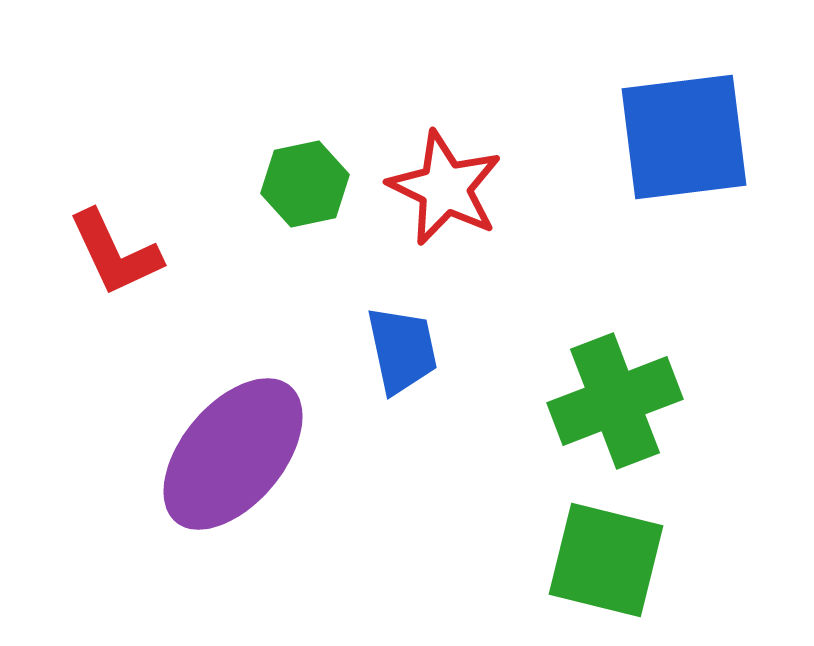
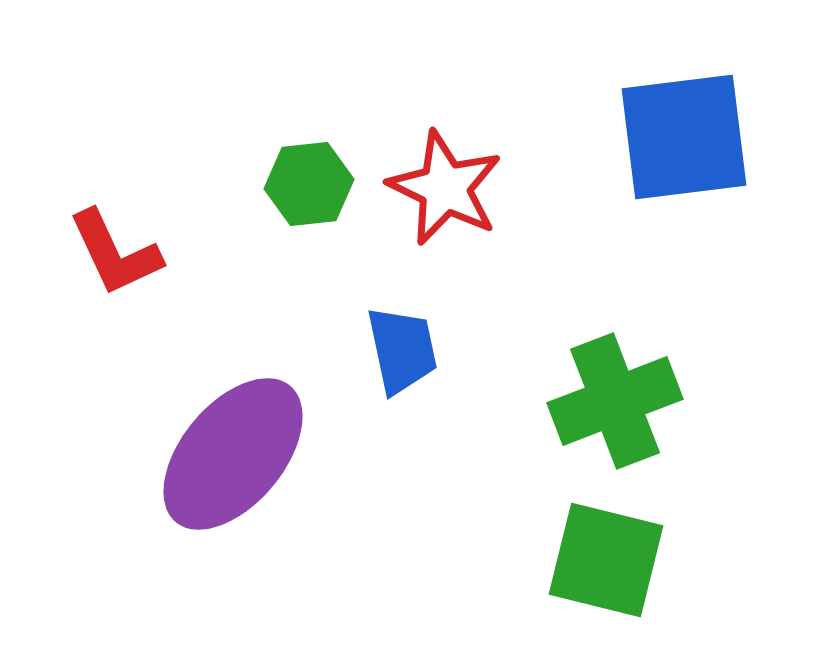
green hexagon: moved 4 px right; rotated 6 degrees clockwise
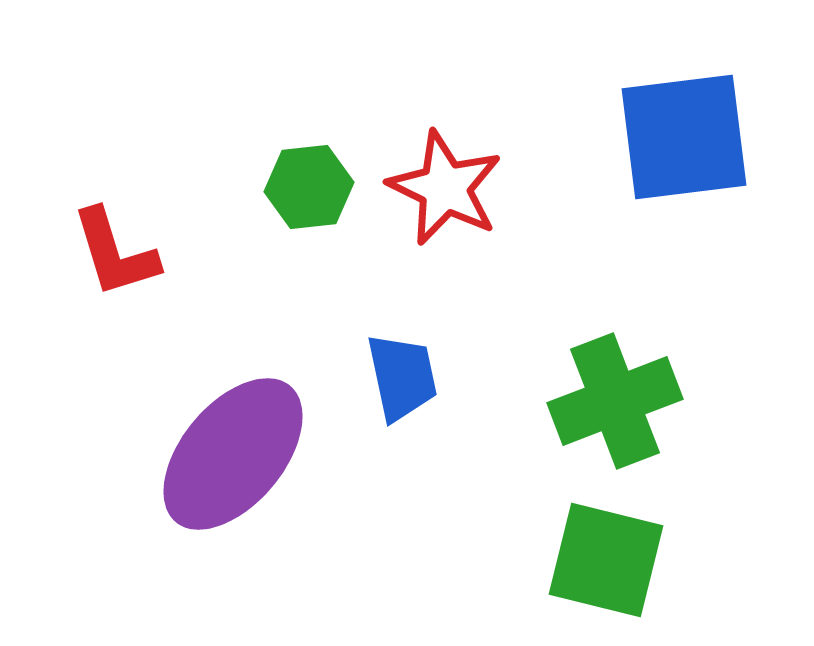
green hexagon: moved 3 px down
red L-shape: rotated 8 degrees clockwise
blue trapezoid: moved 27 px down
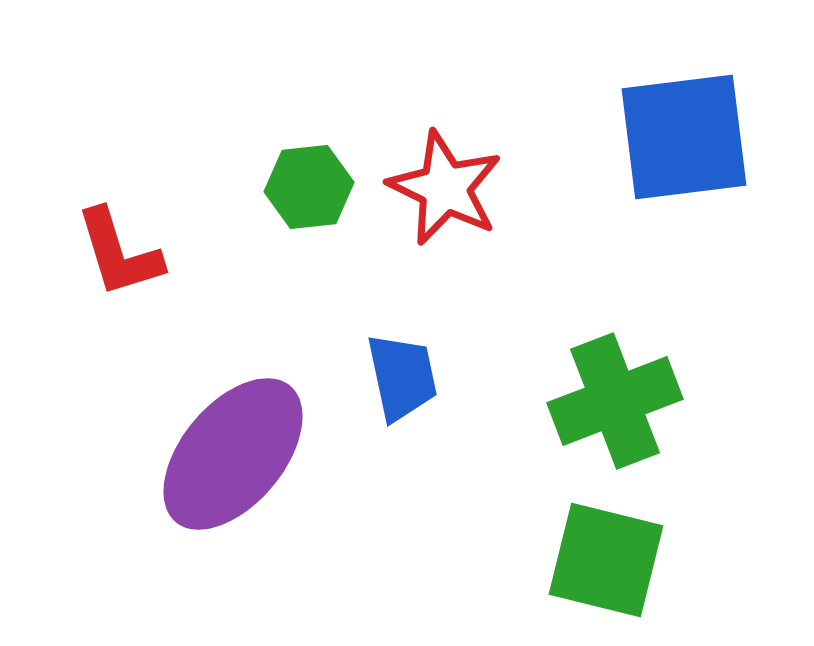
red L-shape: moved 4 px right
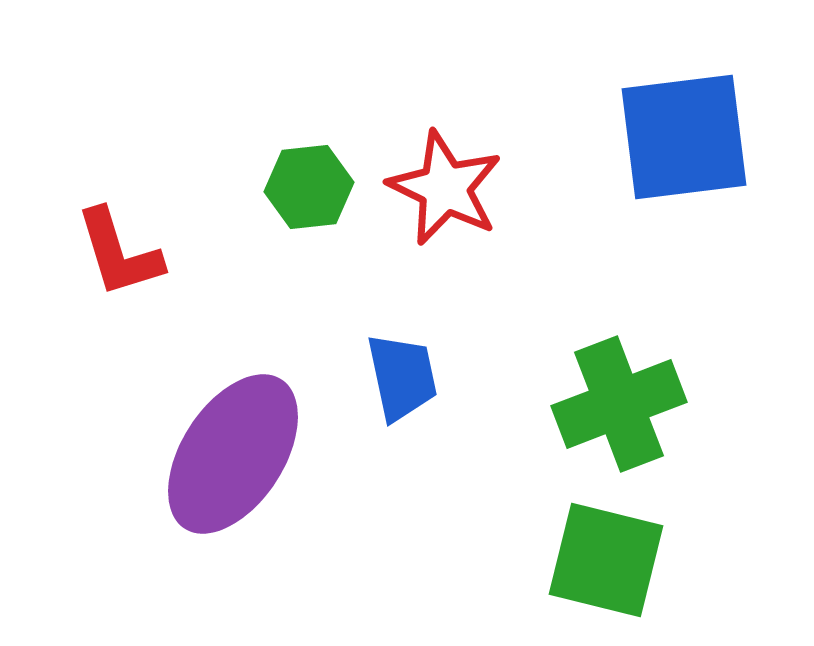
green cross: moved 4 px right, 3 px down
purple ellipse: rotated 7 degrees counterclockwise
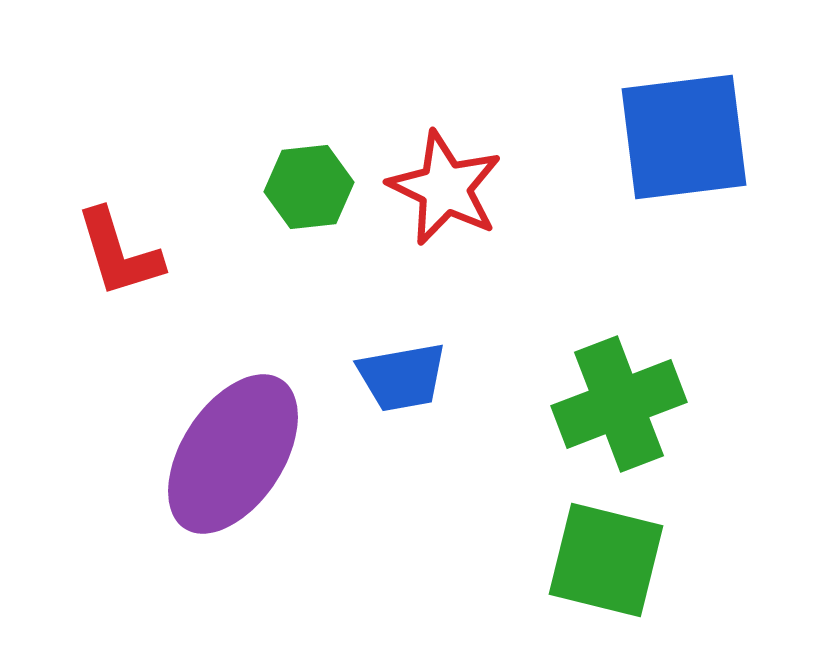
blue trapezoid: rotated 92 degrees clockwise
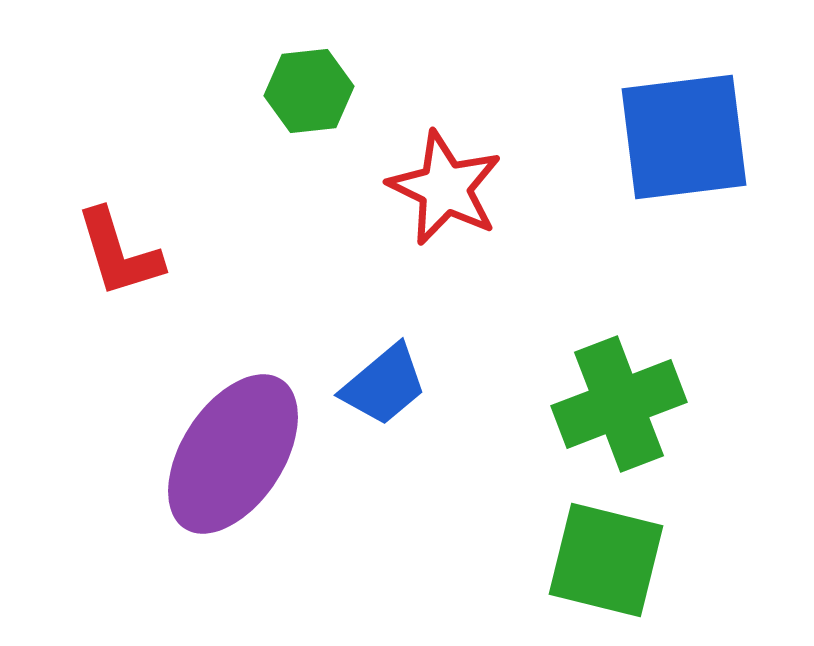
green hexagon: moved 96 px up
blue trapezoid: moved 18 px left, 8 px down; rotated 30 degrees counterclockwise
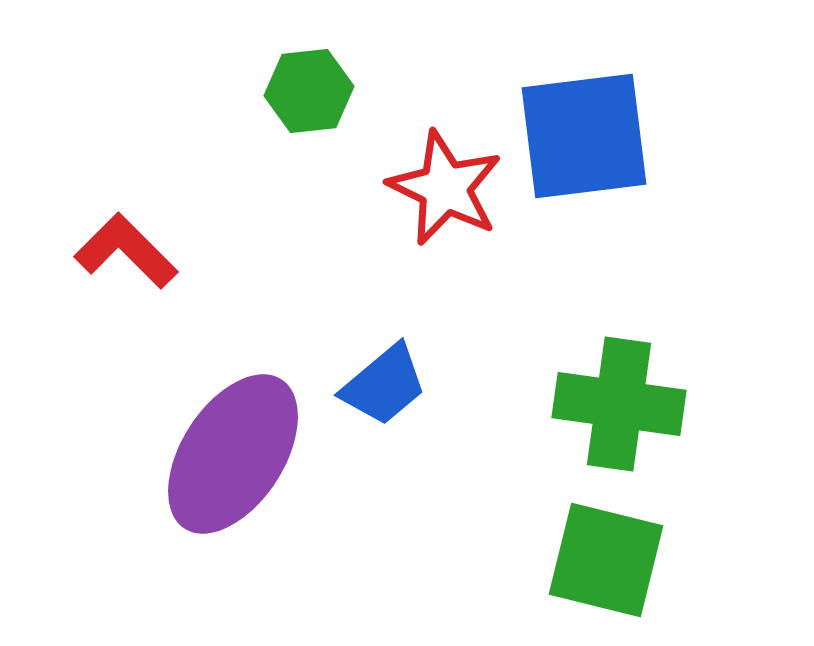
blue square: moved 100 px left, 1 px up
red L-shape: moved 7 px right, 2 px up; rotated 152 degrees clockwise
green cross: rotated 29 degrees clockwise
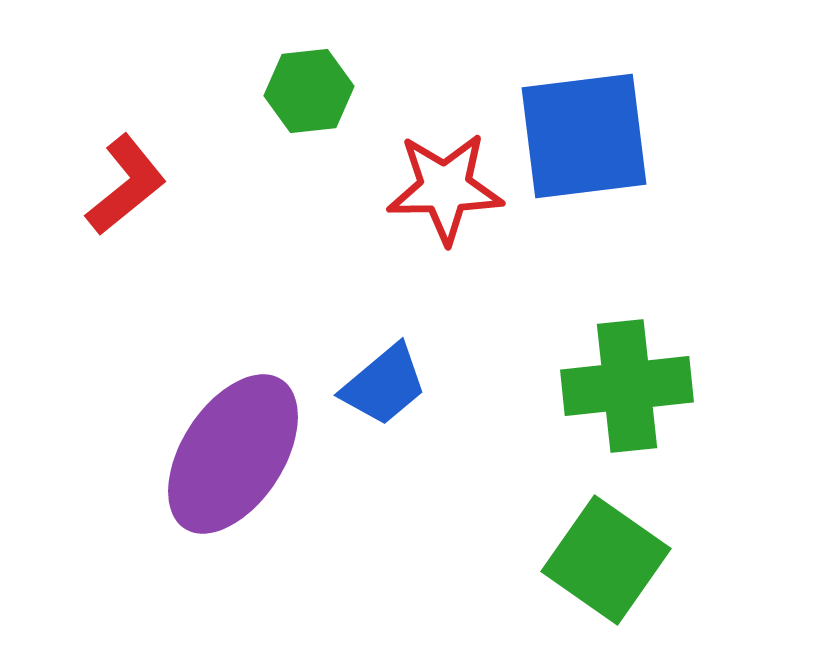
red star: rotated 27 degrees counterclockwise
red L-shape: moved 66 px up; rotated 96 degrees clockwise
green cross: moved 8 px right, 18 px up; rotated 14 degrees counterclockwise
green square: rotated 21 degrees clockwise
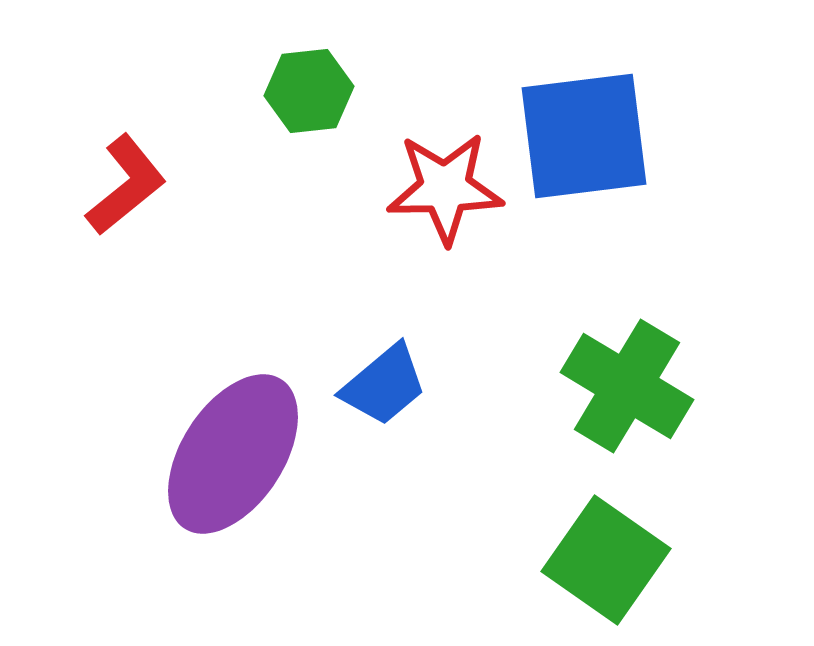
green cross: rotated 37 degrees clockwise
